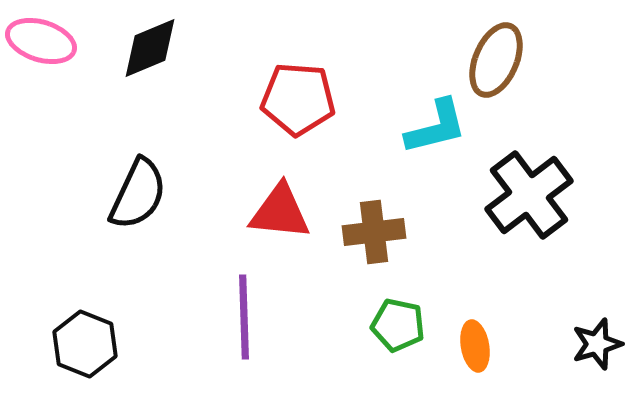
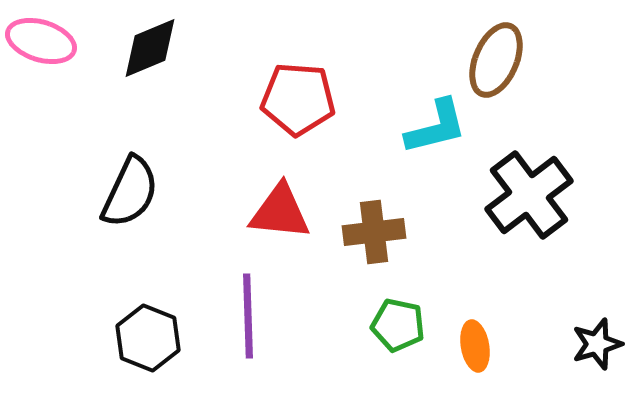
black semicircle: moved 8 px left, 2 px up
purple line: moved 4 px right, 1 px up
black hexagon: moved 63 px right, 6 px up
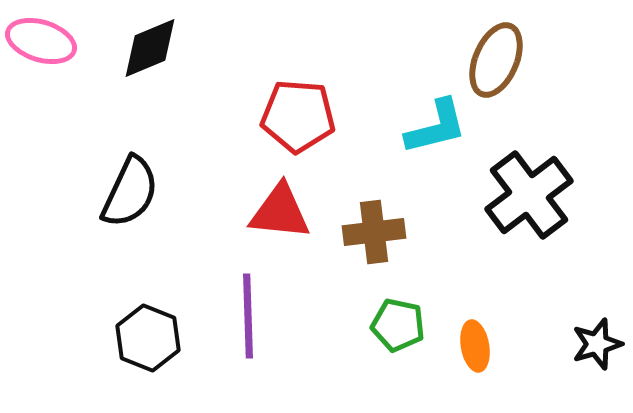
red pentagon: moved 17 px down
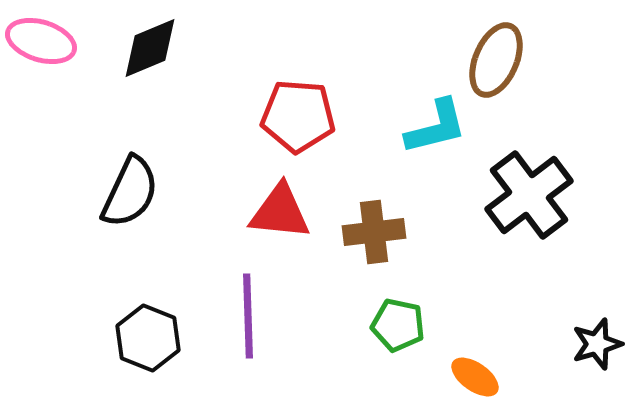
orange ellipse: moved 31 px down; rotated 45 degrees counterclockwise
